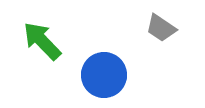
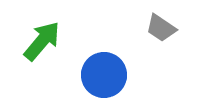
green arrow: rotated 84 degrees clockwise
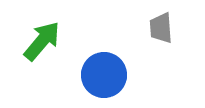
gray trapezoid: rotated 52 degrees clockwise
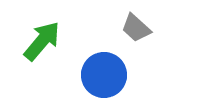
gray trapezoid: moved 25 px left; rotated 44 degrees counterclockwise
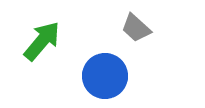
blue circle: moved 1 px right, 1 px down
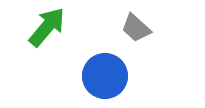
green arrow: moved 5 px right, 14 px up
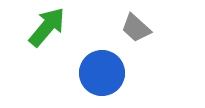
blue circle: moved 3 px left, 3 px up
